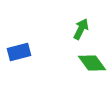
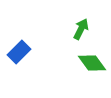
blue rectangle: rotated 30 degrees counterclockwise
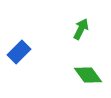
green diamond: moved 4 px left, 12 px down
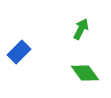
green diamond: moved 3 px left, 2 px up
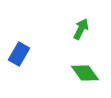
blue rectangle: moved 2 px down; rotated 15 degrees counterclockwise
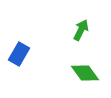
green arrow: moved 1 px down
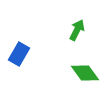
green arrow: moved 4 px left
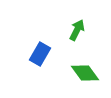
blue rectangle: moved 21 px right
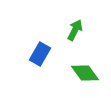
green arrow: moved 2 px left
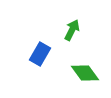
green arrow: moved 3 px left
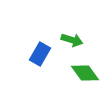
green arrow: moved 10 px down; rotated 80 degrees clockwise
